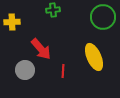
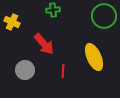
green circle: moved 1 px right, 1 px up
yellow cross: rotated 28 degrees clockwise
red arrow: moved 3 px right, 5 px up
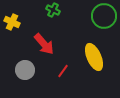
green cross: rotated 32 degrees clockwise
red line: rotated 32 degrees clockwise
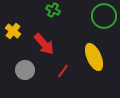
yellow cross: moved 1 px right, 9 px down; rotated 14 degrees clockwise
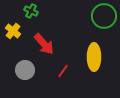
green cross: moved 22 px left, 1 px down
yellow ellipse: rotated 24 degrees clockwise
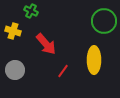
green circle: moved 5 px down
yellow cross: rotated 21 degrees counterclockwise
red arrow: moved 2 px right
yellow ellipse: moved 3 px down
gray circle: moved 10 px left
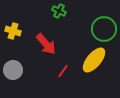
green cross: moved 28 px right
green circle: moved 8 px down
yellow ellipse: rotated 40 degrees clockwise
gray circle: moved 2 px left
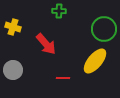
green cross: rotated 24 degrees counterclockwise
yellow cross: moved 4 px up
yellow ellipse: moved 1 px right, 1 px down
red line: moved 7 px down; rotated 56 degrees clockwise
